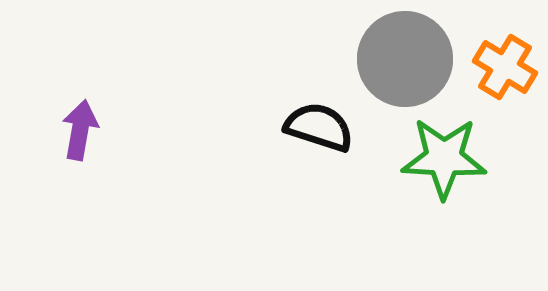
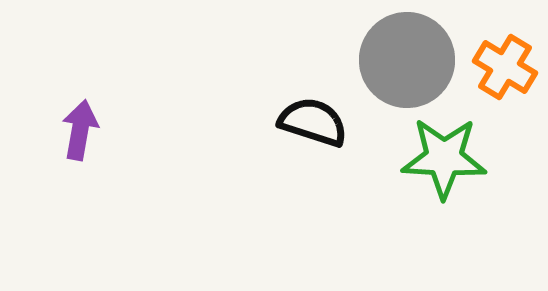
gray circle: moved 2 px right, 1 px down
black semicircle: moved 6 px left, 5 px up
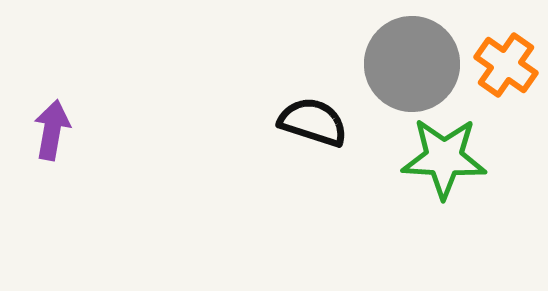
gray circle: moved 5 px right, 4 px down
orange cross: moved 1 px right, 2 px up; rotated 4 degrees clockwise
purple arrow: moved 28 px left
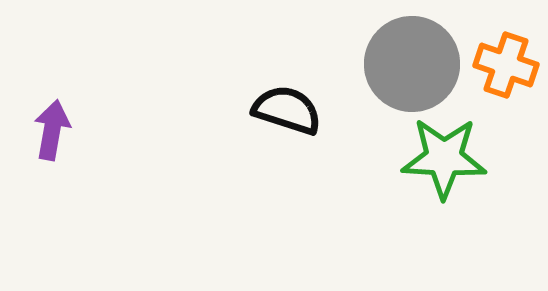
orange cross: rotated 16 degrees counterclockwise
black semicircle: moved 26 px left, 12 px up
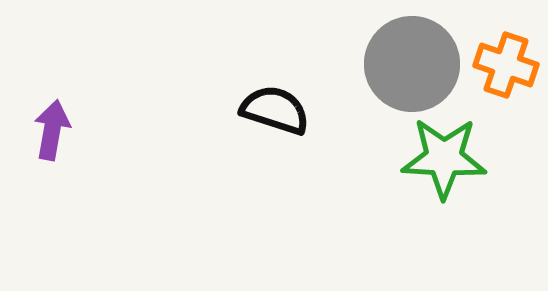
black semicircle: moved 12 px left
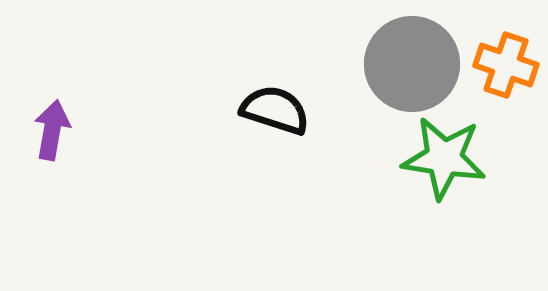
green star: rotated 6 degrees clockwise
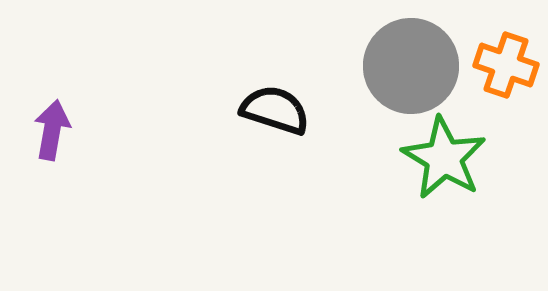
gray circle: moved 1 px left, 2 px down
green star: rotated 22 degrees clockwise
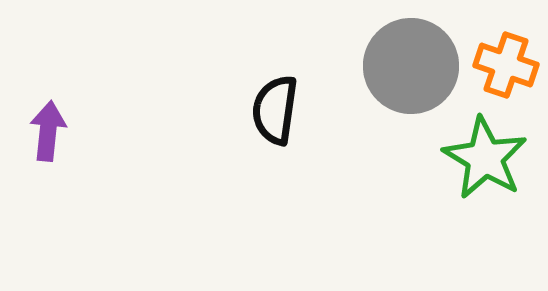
black semicircle: rotated 100 degrees counterclockwise
purple arrow: moved 4 px left, 1 px down; rotated 4 degrees counterclockwise
green star: moved 41 px right
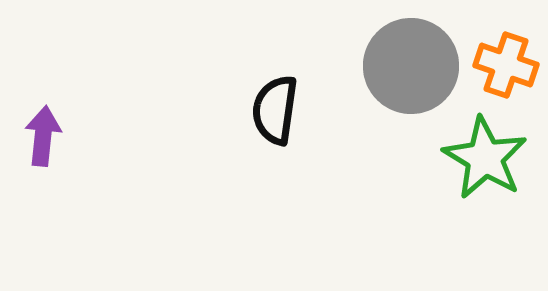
purple arrow: moved 5 px left, 5 px down
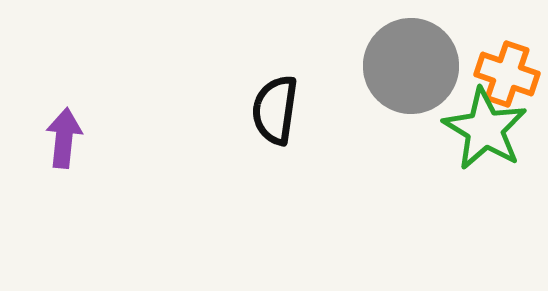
orange cross: moved 1 px right, 9 px down
purple arrow: moved 21 px right, 2 px down
green star: moved 29 px up
